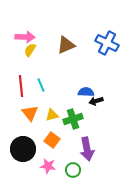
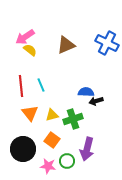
pink arrow: rotated 144 degrees clockwise
yellow semicircle: rotated 96 degrees clockwise
purple arrow: rotated 25 degrees clockwise
green circle: moved 6 px left, 9 px up
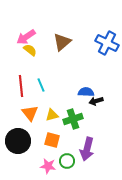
pink arrow: moved 1 px right
brown triangle: moved 4 px left, 3 px up; rotated 18 degrees counterclockwise
orange square: rotated 21 degrees counterclockwise
black circle: moved 5 px left, 8 px up
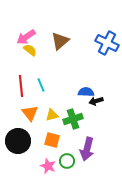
brown triangle: moved 2 px left, 1 px up
pink star: rotated 14 degrees clockwise
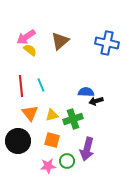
blue cross: rotated 15 degrees counterclockwise
pink star: rotated 28 degrees counterclockwise
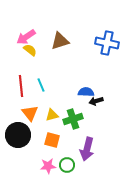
brown triangle: rotated 24 degrees clockwise
black circle: moved 6 px up
green circle: moved 4 px down
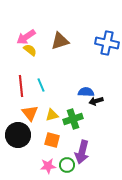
purple arrow: moved 5 px left, 3 px down
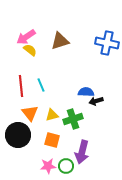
green circle: moved 1 px left, 1 px down
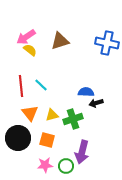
cyan line: rotated 24 degrees counterclockwise
black arrow: moved 2 px down
black circle: moved 3 px down
orange square: moved 5 px left
pink star: moved 3 px left, 1 px up
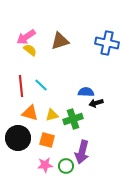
orange triangle: rotated 36 degrees counterclockwise
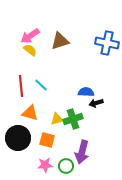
pink arrow: moved 4 px right, 1 px up
yellow triangle: moved 5 px right, 4 px down
